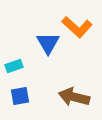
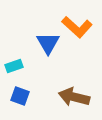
blue square: rotated 30 degrees clockwise
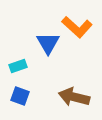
cyan rectangle: moved 4 px right
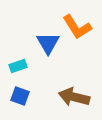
orange L-shape: rotated 16 degrees clockwise
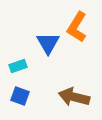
orange L-shape: rotated 64 degrees clockwise
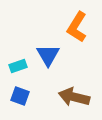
blue triangle: moved 12 px down
